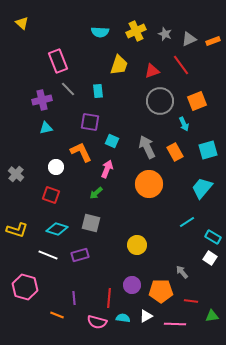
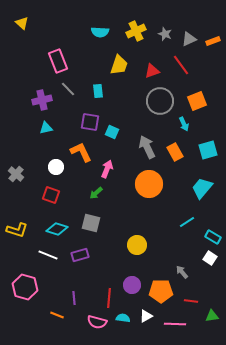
cyan square at (112, 141): moved 9 px up
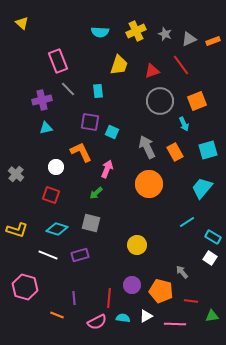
orange pentagon at (161, 291): rotated 15 degrees clockwise
pink semicircle at (97, 322): rotated 42 degrees counterclockwise
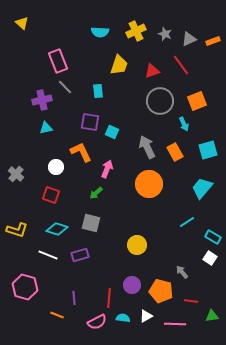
gray line at (68, 89): moved 3 px left, 2 px up
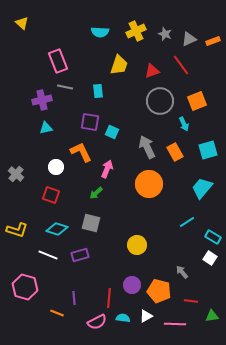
gray line at (65, 87): rotated 35 degrees counterclockwise
orange pentagon at (161, 291): moved 2 px left
orange line at (57, 315): moved 2 px up
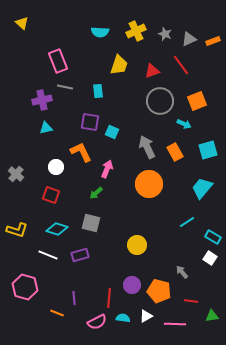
cyan arrow at (184, 124): rotated 40 degrees counterclockwise
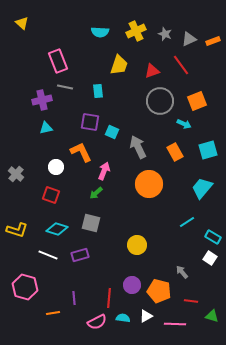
gray arrow at (147, 147): moved 9 px left
pink arrow at (107, 169): moved 3 px left, 2 px down
orange line at (57, 313): moved 4 px left; rotated 32 degrees counterclockwise
green triangle at (212, 316): rotated 24 degrees clockwise
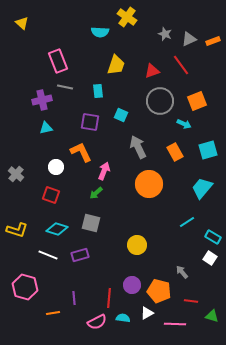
yellow cross at (136, 31): moved 9 px left, 14 px up; rotated 30 degrees counterclockwise
yellow trapezoid at (119, 65): moved 3 px left
cyan square at (112, 132): moved 9 px right, 17 px up
white triangle at (146, 316): moved 1 px right, 3 px up
